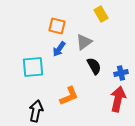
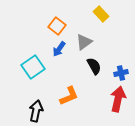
yellow rectangle: rotated 14 degrees counterclockwise
orange square: rotated 24 degrees clockwise
cyan square: rotated 30 degrees counterclockwise
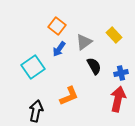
yellow rectangle: moved 13 px right, 21 px down
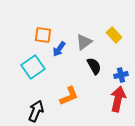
orange square: moved 14 px left, 9 px down; rotated 30 degrees counterclockwise
blue cross: moved 2 px down
black arrow: rotated 10 degrees clockwise
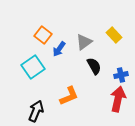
orange square: rotated 30 degrees clockwise
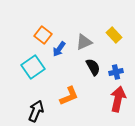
gray triangle: rotated 12 degrees clockwise
black semicircle: moved 1 px left, 1 px down
blue cross: moved 5 px left, 3 px up
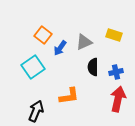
yellow rectangle: rotated 28 degrees counterclockwise
blue arrow: moved 1 px right, 1 px up
black semicircle: rotated 150 degrees counterclockwise
orange L-shape: rotated 15 degrees clockwise
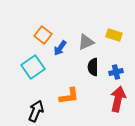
gray triangle: moved 2 px right
